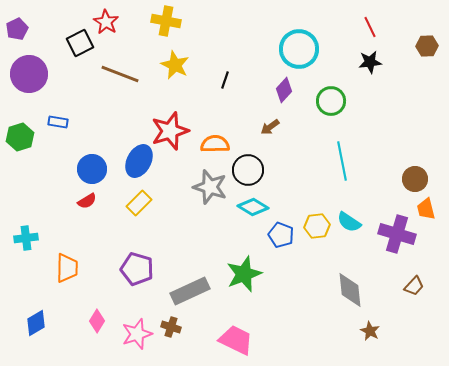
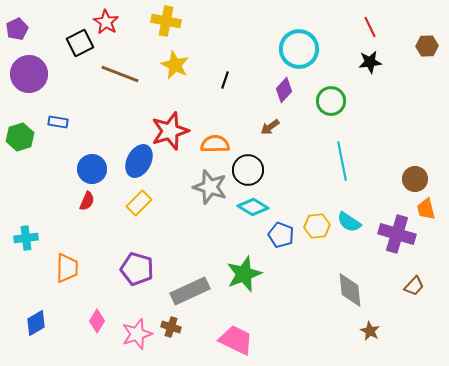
red semicircle at (87, 201): rotated 36 degrees counterclockwise
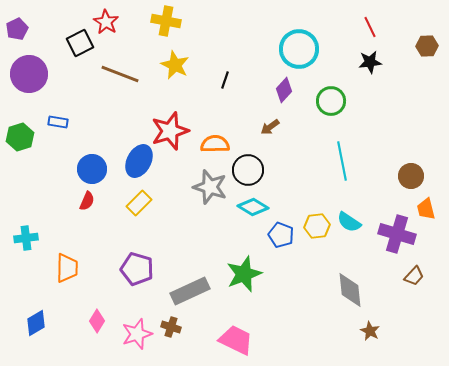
brown circle at (415, 179): moved 4 px left, 3 px up
brown trapezoid at (414, 286): moved 10 px up
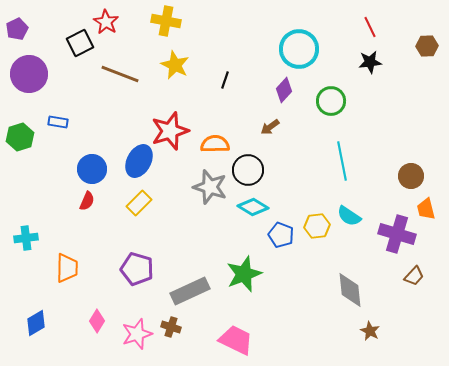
cyan semicircle at (349, 222): moved 6 px up
